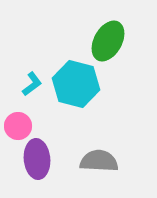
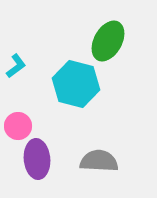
cyan L-shape: moved 16 px left, 18 px up
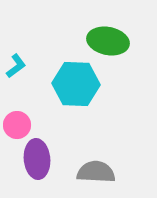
green ellipse: rotated 72 degrees clockwise
cyan hexagon: rotated 12 degrees counterclockwise
pink circle: moved 1 px left, 1 px up
gray semicircle: moved 3 px left, 11 px down
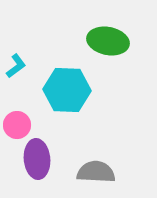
cyan hexagon: moved 9 px left, 6 px down
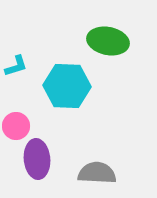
cyan L-shape: rotated 20 degrees clockwise
cyan hexagon: moved 4 px up
pink circle: moved 1 px left, 1 px down
gray semicircle: moved 1 px right, 1 px down
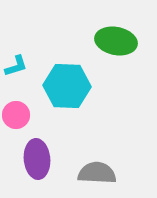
green ellipse: moved 8 px right
pink circle: moved 11 px up
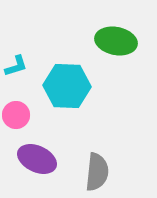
purple ellipse: rotated 60 degrees counterclockwise
gray semicircle: moved 1 px up; rotated 93 degrees clockwise
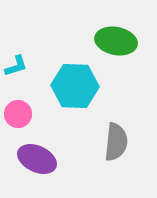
cyan hexagon: moved 8 px right
pink circle: moved 2 px right, 1 px up
gray semicircle: moved 19 px right, 30 px up
